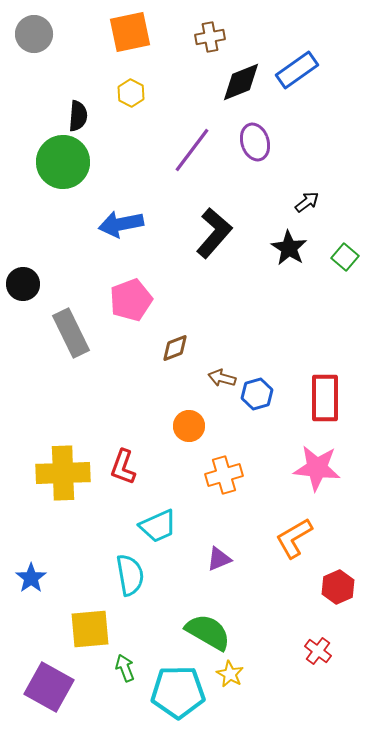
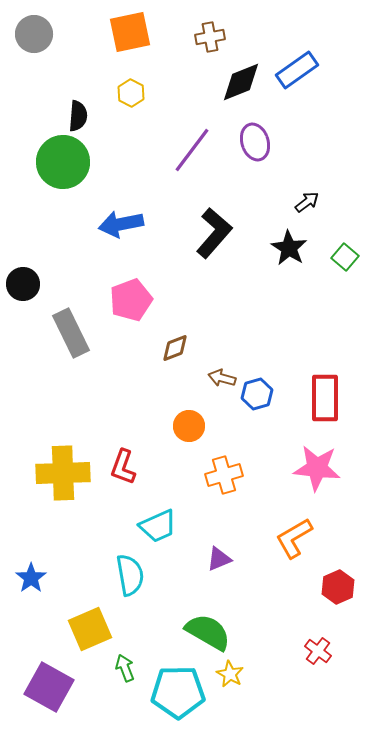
yellow square: rotated 18 degrees counterclockwise
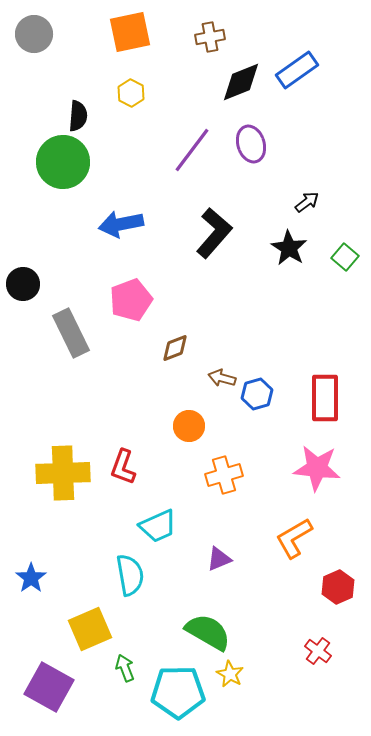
purple ellipse: moved 4 px left, 2 px down
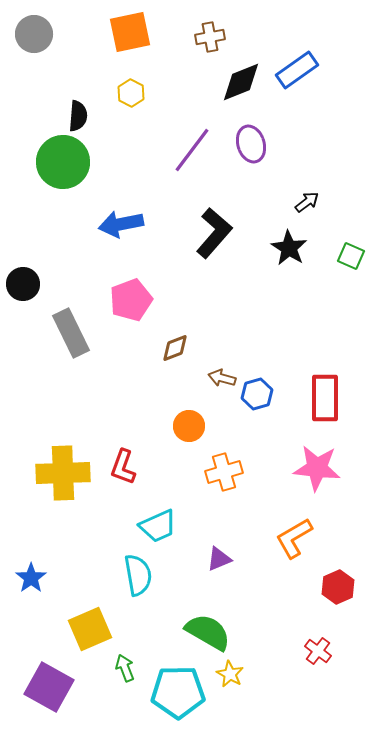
green square: moved 6 px right, 1 px up; rotated 16 degrees counterclockwise
orange cross: moved 3 px up
cyan semicircle: moved 8 px right
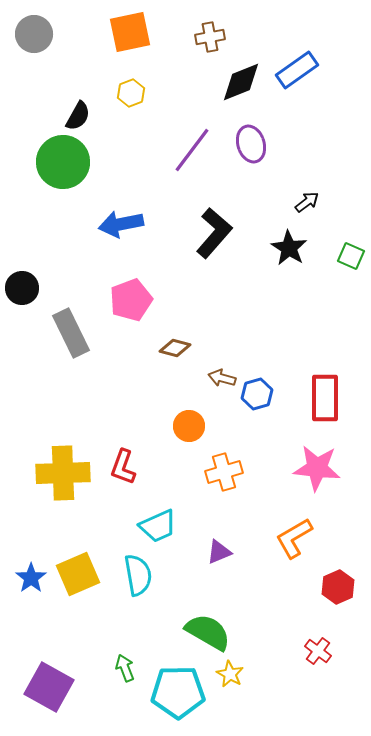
yellow hexagon: rotated 12 degrees clockwise
black semicircle: rotated 24 degrees clockwise
black circle: moved 1 px left, 4 px down
brown diamond: rotated 36 degrees clockwise
purple triangle: moved 7 px up
yellow square: moved 12 px left, 55 px up
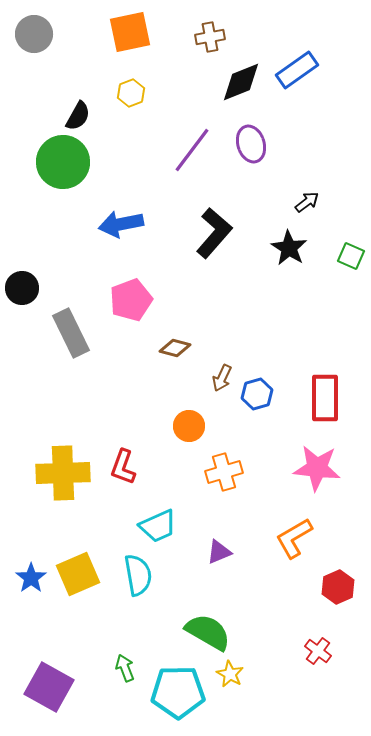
brown arrow: rotated 80 degrees counterclockwise
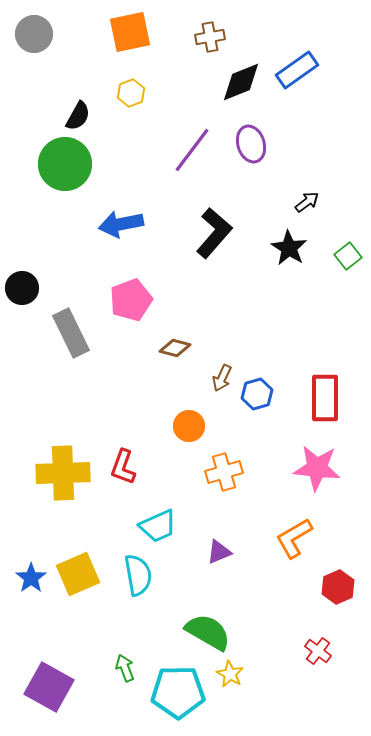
green circle: moved 2 px right, 2 px down
green square: moved 3 px left; rotated 28 degrees clockwise
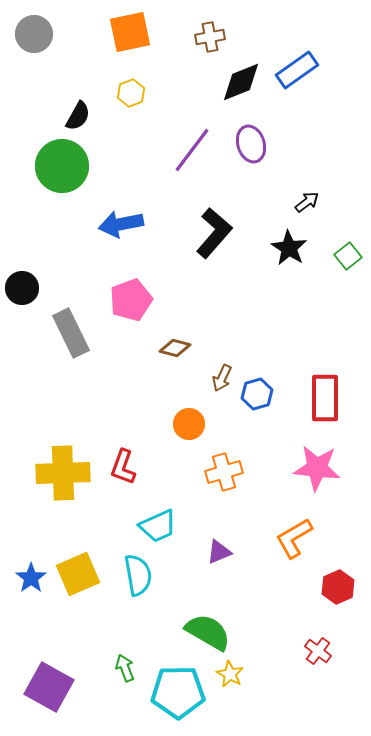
green circle: moved 3 px left, 2 px down
orange circle: moved 2 px up
